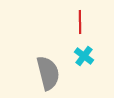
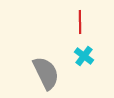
gray semicircle: moved 2 px left; rotated 12 degrees counterclockwise
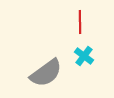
gray semicircle: rotated 80 degrees clockwise
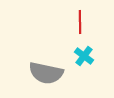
gray semicircle: rotated 48 degrees clockwise
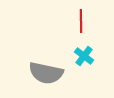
red line: moved 1 px right, 1 px up
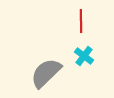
gray semicircle: rotated 124 degrees clockwise
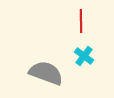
gray semicircle: rotated 64 degrees clockwise
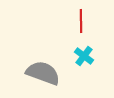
gray semicircle: moved 3 px left
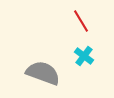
red line: rotated 30 degrees counterclockwise
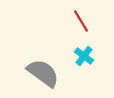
gray semicircle: rotated 16 degrees clockwise
